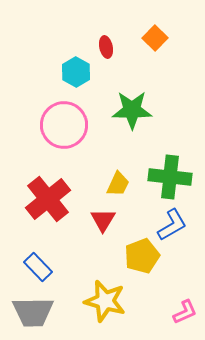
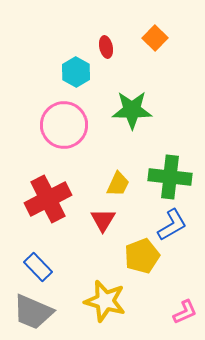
red cross: rotated 12 degrees clockwise
gray trapezoid: rotated 24 degrees clockwise
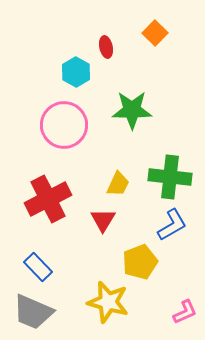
orange square: moved 5 px up
yellow pentagon: moved 2 px left, 6 px down
yellow star: moved 3 px right, 1 px down
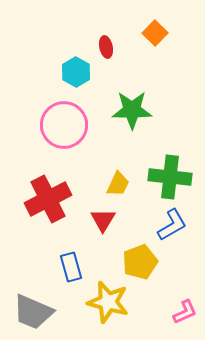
blue rectangle: moved 33 px right; rotated 28 degrees clockwise
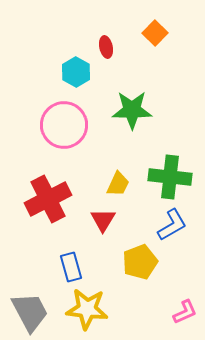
yellow star: moved 21 px left, 7 px down; rotated 9 degrees counterclockwise
gray trapezoid: moved 3 px left; rotated 141 degrees counterclockwise
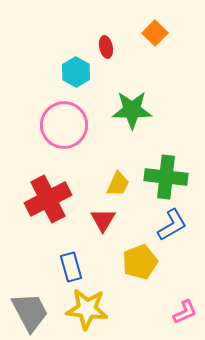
green cross: moved 4 px left
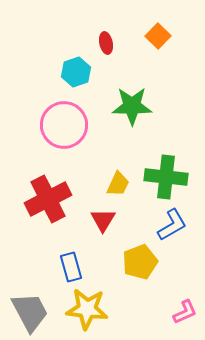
orange square: moved 3 px right, 3 px down
red ellipse: moved 4 px up
cyan hexagon: rotated 12 degrees clockwise
green star: moved 4 px up
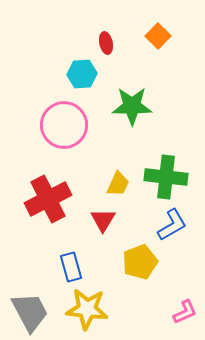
cyan hexagon: moved 6 px right, 2 px down; rotated 16 degrees clockwise
